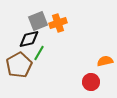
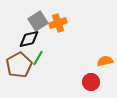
gray square: rotated 12 degrees counterclockwise
green line: moved 1 px left, 5 px down
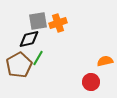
gray square: rotated 24 degrees clockwise
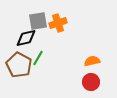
black diamond: moved 3 px left, 1 px up
orange semicircle: moved 13 px left
brown pentagon: rotated 15 degrees counterclockwise
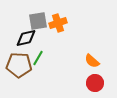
orange semicircle: rotated 126 degrees counterclockwise
brown pentagon: rotated 25 degrees counterclockwise
red circle: moved 4 px right, 1 px down
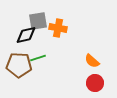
orange cross: moved 5 px down; rotated 30 degrees clockwise
black diamond: moved 3 px up
green line: rotated 42 degrees clockwise
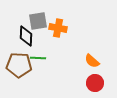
black diamond: moved 1 px down; rotated 75 degrees counterclockwise
green line: rotated 21 degrees clockwise
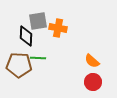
red circle: moved 2 px left, 1 px up
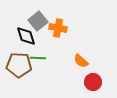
gray square: rotated 30 degrees counterclockwise
black diamond: rotated 20 degrees counterclockwise
orange semicircle: moved 11 px left
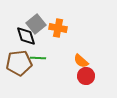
gray square: moved 2 px left, 3 px down
brown pentagon: moved 2 px up; rotated 10 degrees counterclockwise
red circle: moved 7 px left, 6 px up
